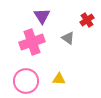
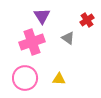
pink circle: moved 1 px left, 3 px up
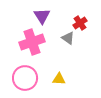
red cross: moved 7 px left, 3 px down
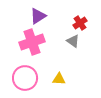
purple triangle: moved 4 px left; rotated 30 degrees clockwise
gray triangle: moved 5 px right, 3 px down
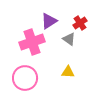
purple triangle: moved 11 px right, 5 px down
gray triangle: moved 4 px left, 2 px up
yellow triangle: moved 9 px right, 7 px up
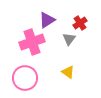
purple triangle: moved 2 px left, 1 px up
gray triangle: rotated 32 degrees clockwise
yellow triangle: rotated 32 degrees clockwise
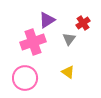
red cross: moved 3 px right
pink cross: moved 1 px right
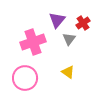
purple triangle: moved 10 px right; rotated 18 degrees counterclockwise
